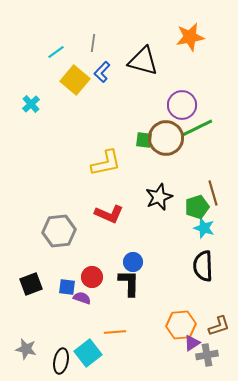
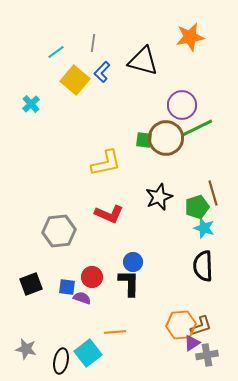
brown L-shape: moved 18 px left
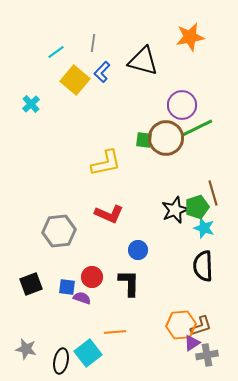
black star: moved 16 px right, 13 px down
blue circle: moved 5 px right, 12 px up
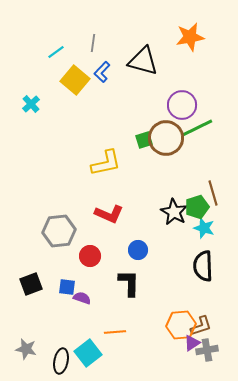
green square: rotated 24 degrees counterclockwise
black star: moved 1 px left, 2 px down; rotated 20 degrees counterclockwise
red circle: moved 2 px left, 21 px up
gray cross: moved 5 px up
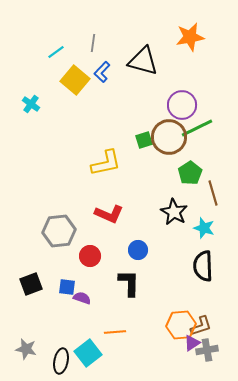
cyan cross: rotated 12 degrees counterclockwise
brown circle: moved 3 px right, 1 px up
green pentagon: moved 7 px left, 34 px up; rotated 15 degrees counterclockwise
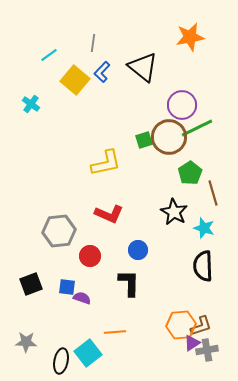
cyan line: moved 7 px left, 3 px down
black triangle: moved 6 px down; rotated 24 degrees clockwise
gray star: moved 7 px up; rotated 10 degrees counterclockwise
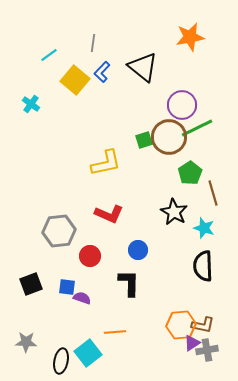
brown L-shape: moved 2 px right, 1 px up; rotated 30 degrees clockwise
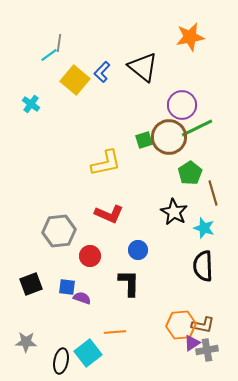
gray line: moved 34 px left
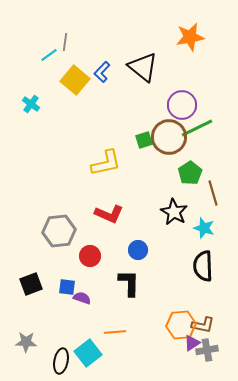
gray line: moved 6 px right, 1 px up
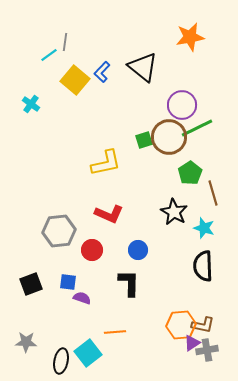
red circle: moved 2 px right, 6 px up
blue square: moved 1 px right, 5 px up
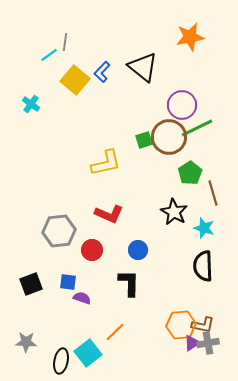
orange line: rotated 40 degrees counterclockwise
gray cross: moved 1 px right, 7 px up
